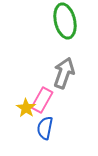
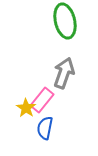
pink rectangle: rotated 10 degrees clockwise
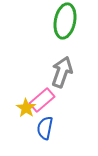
green ellipse: rotated 24 degrees clockwise
gray arrow: moved 2 px left, 1 px up
pink rectangle: rotated 10 degrees clockwise
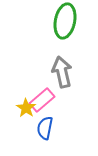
gray arrow: rotated 32 degrees counterclockwise
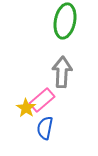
gray arrow: rotated 16 degrees clockwise
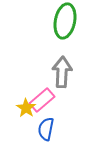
blue semicircle: moved 1 px right, 1 px down
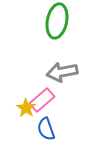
green ellipse: moved 8 px left
gray arrow: rotated 104 degrees counterclockwise
blue semicircle: rotated 30 degrees counterclockwise
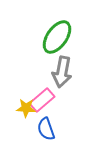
green ellipse: moved 16 px down; rotated 24 degrees clockwise
gray arrow: rotated 68 degrees counterclockwise
yellow star: rotated 30 degrees counterclockwise
